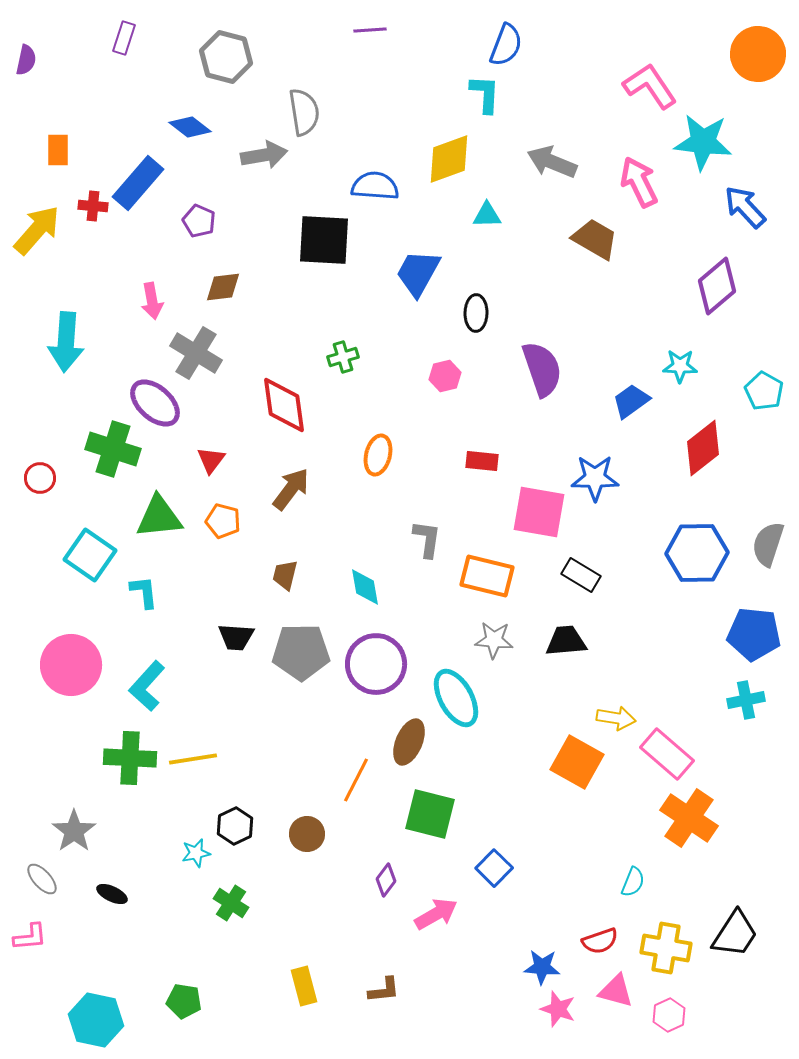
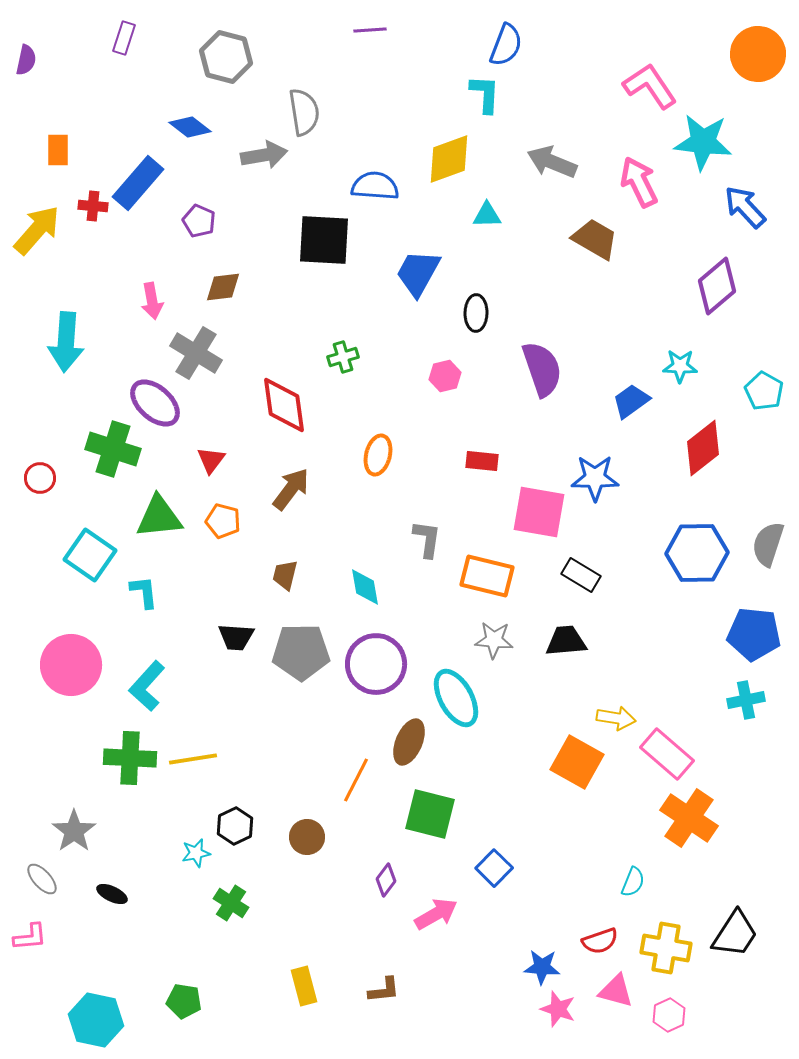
brown circle at (307, 834): moved 3 px down
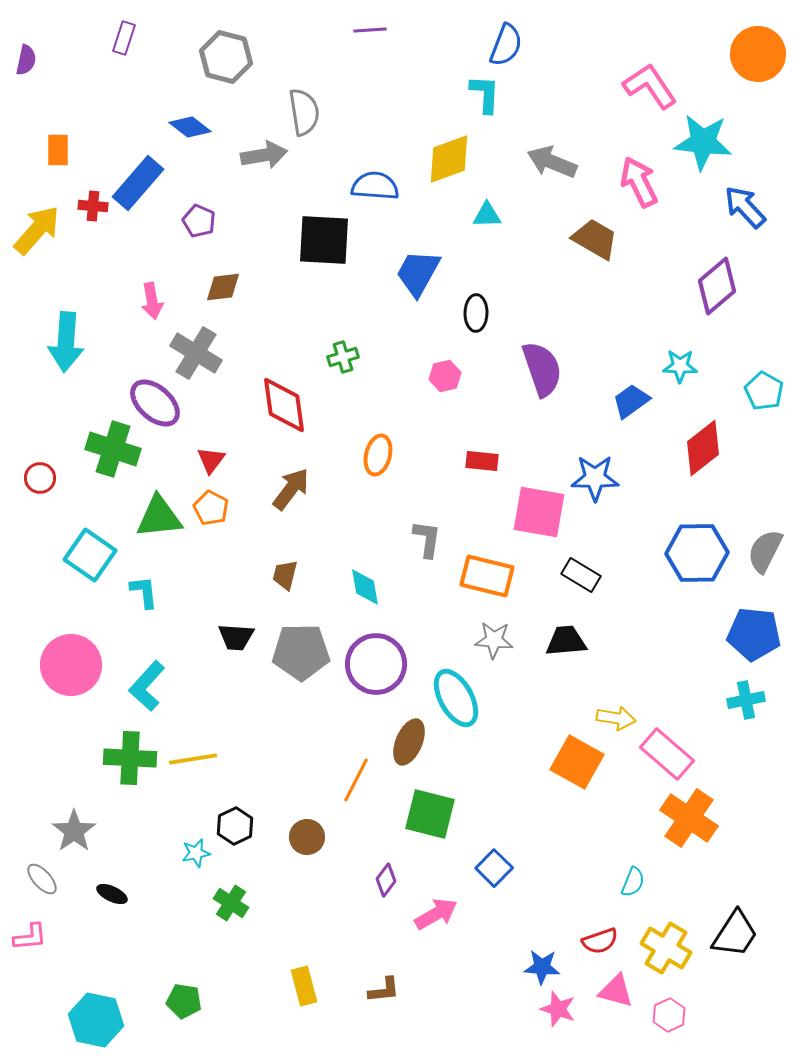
orange pentagon at (223, 521): moved 12 px left, 13 px up; rotated 12 degrees clockwise
gray semicircle at (768, 544): moved 3 px left, 7 px down; rotated 9 degrees clockwise
yellow cross at (666, 948): rotated 21 degrees clockwise
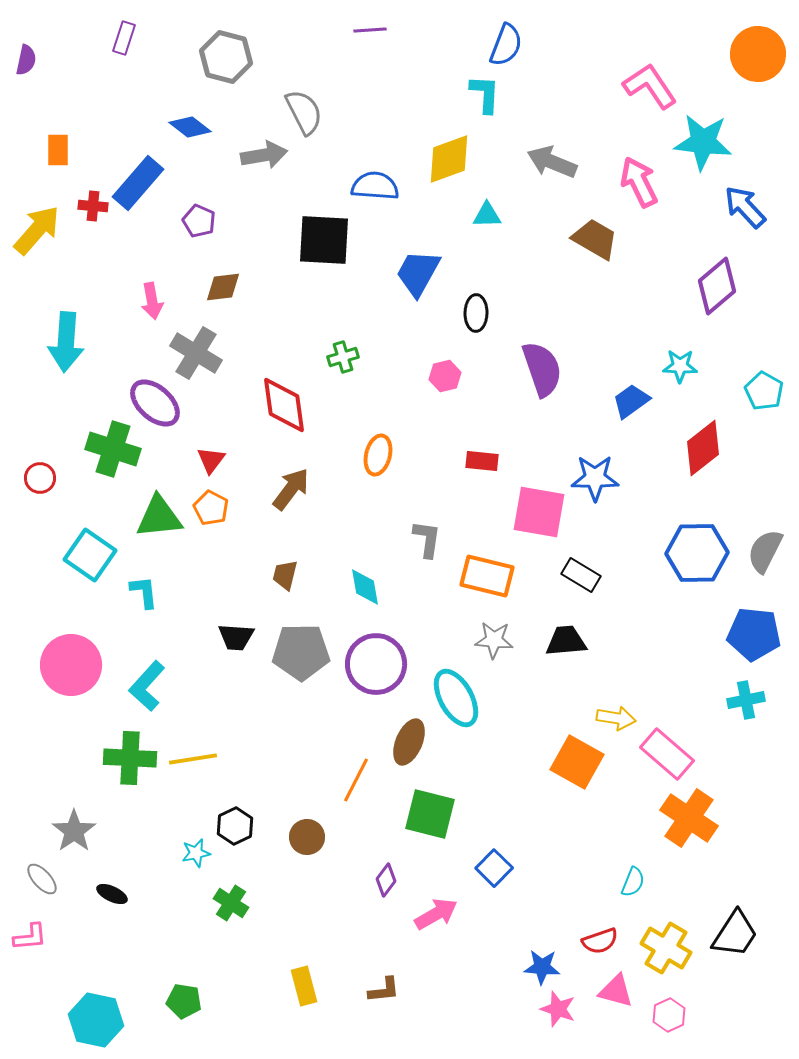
gray semicircle at (304, 112): rotated 18 degrees counterclockwise
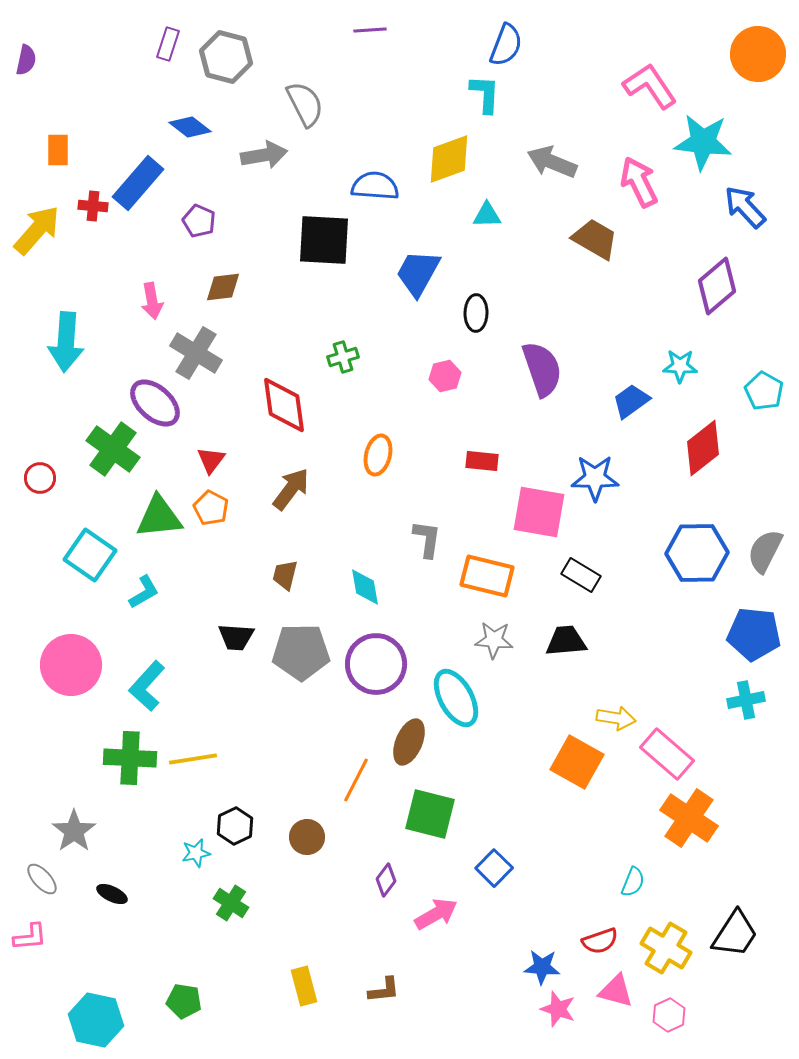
purple rectangle at (124, 38): moved 44 px right, 6 px down
gray semicircle at (304, 112): moved 1 px right, 8 px up
green cross at (113, 449): rotated 18 degrees clockwise
cyan L-shape at (144, 592): rotated 66 degrees clockwise
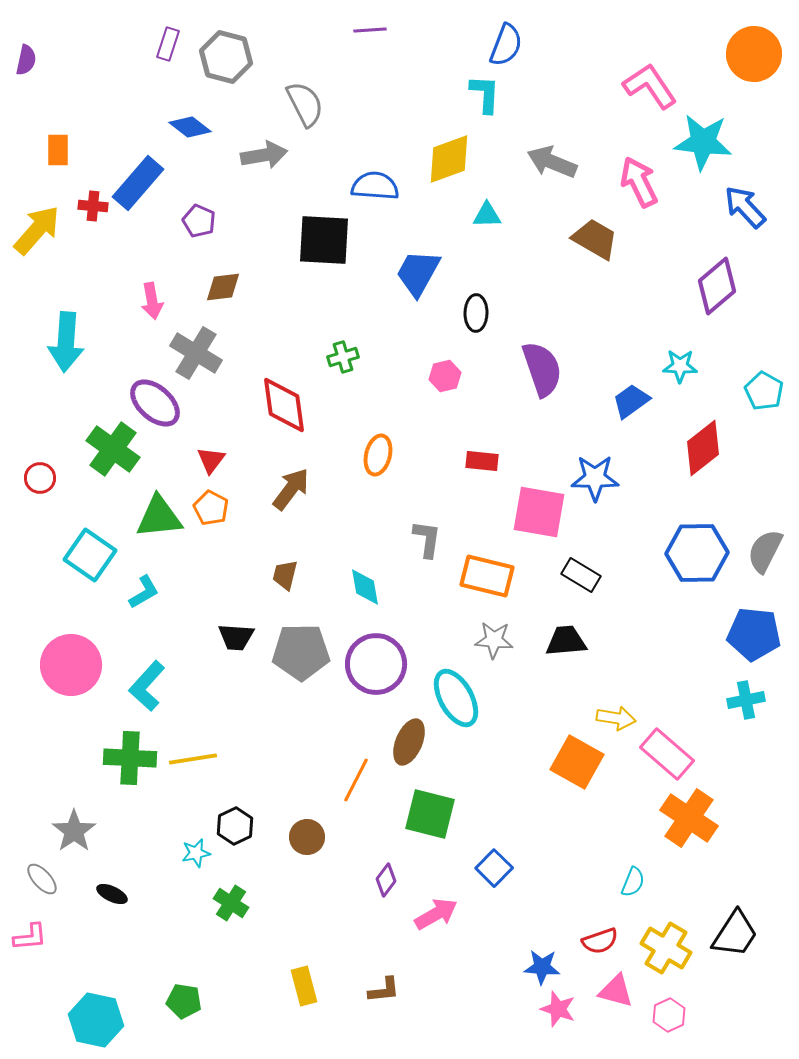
orange circle at (758, 54): moved 4 px left
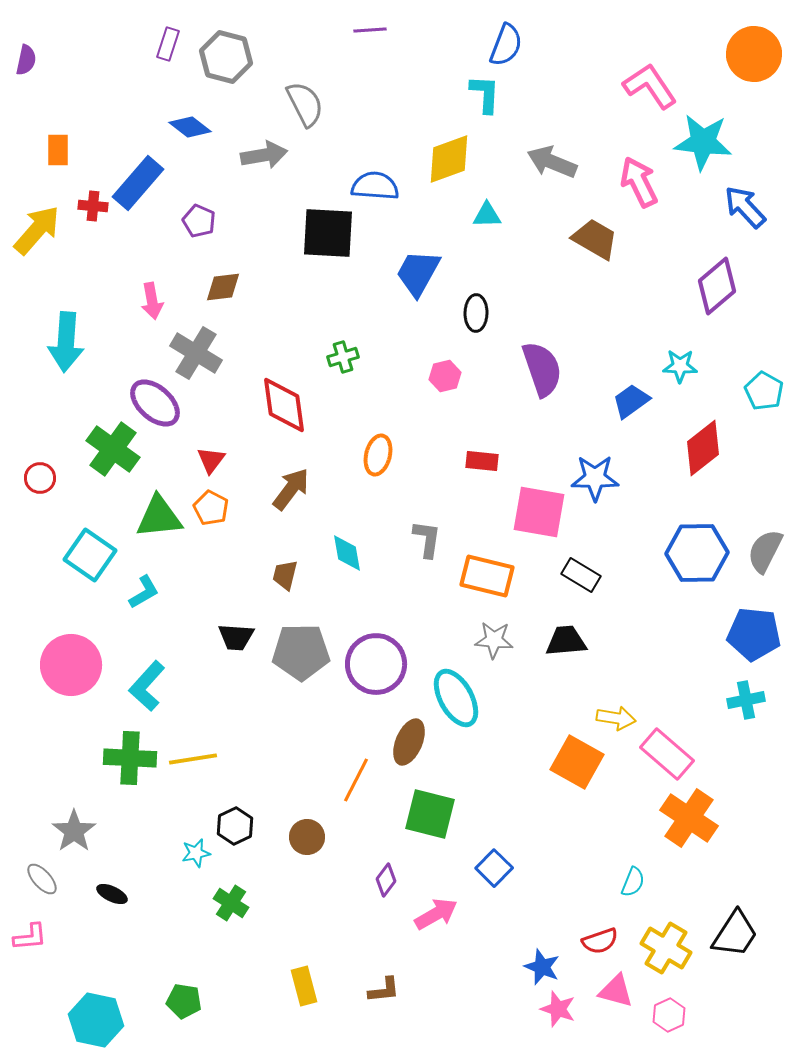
black square at (324, 240): moved 4 px right, 7 px up
cyan diamond at (365, 587): moved 18 px left, 34 px up
blue star at (542, 967): rotated 18 degrees clockwise
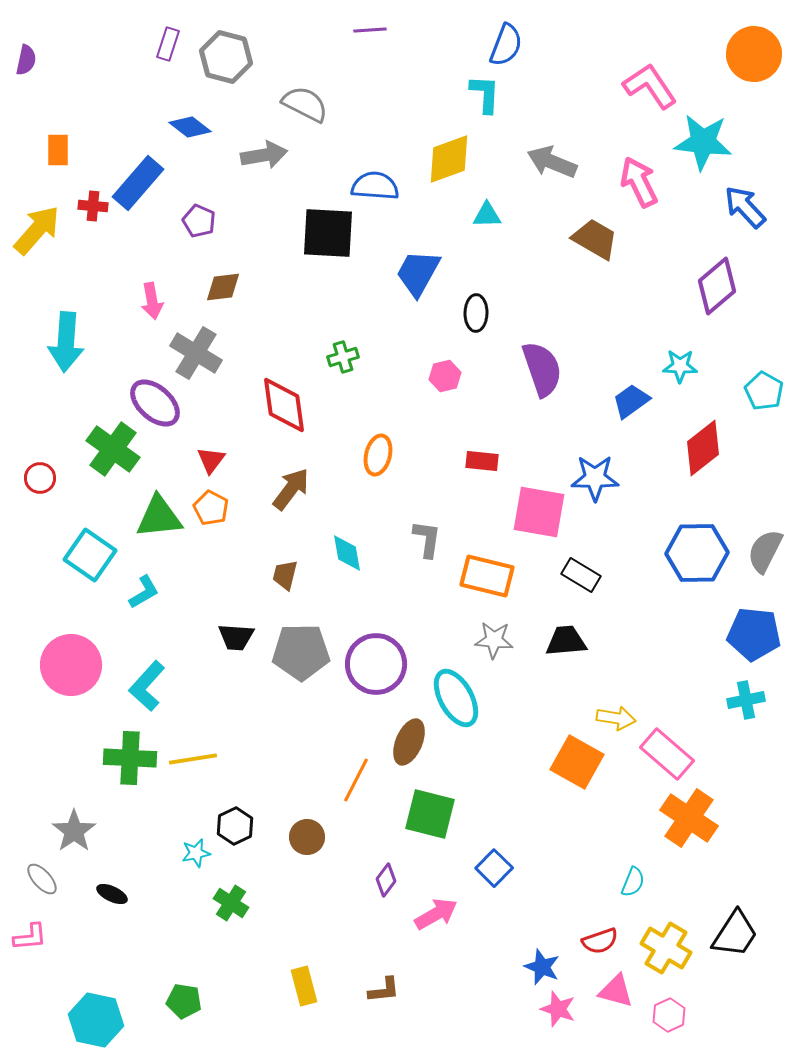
gray semicircle at (305, 104): rotated 36 degrees counterclockwise
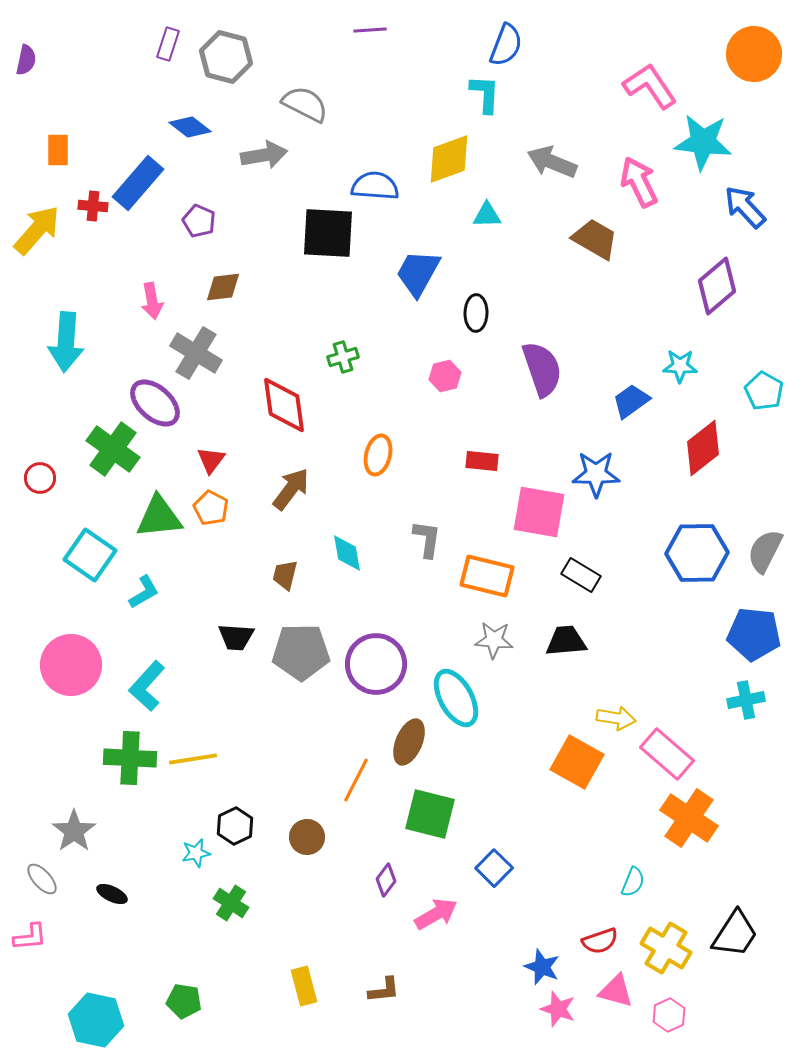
blue star at (595, 478): moved 1 px right, 4 px up
